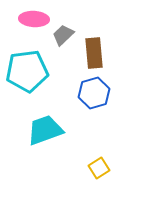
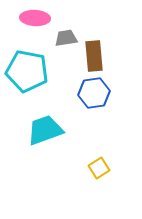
pink ellipse: moved 1 px right, 1 px up
gray trapezoid: moved 3 px right, 3 px down; rotated 35 degrees clockwise
brown rectangle: moved 3 px down
cyan pentagon: rotated 18 degrees clockwise
blue hexagon: rotated 8 degrees clockwise
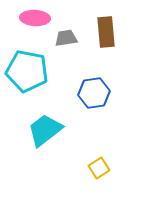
brown rectangle: moved 12 px right, 24 px up
cyan trapezoid: rotated 18 degrees counterclockwise
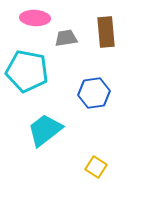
yellow square: moved 3 px left, 1 px up; rotated 25 degrees counterclockwise
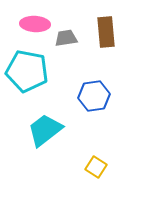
pink ellipse: moved 6 px down
blue hexagon: moved 3 px down
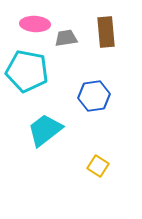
yellow square: moved 2 px right, 1 px up
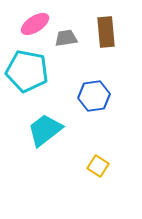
pink ellipse: rotated 36 degrees counterclockwise
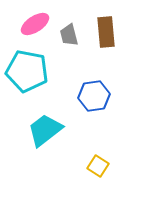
gray trapezoid: moved 3 px right, 3 px up; rotated 95 degrees counterclockwise
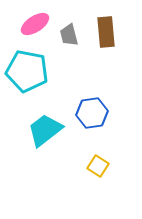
blue hexagon: moved 2 px left, 17 px down
